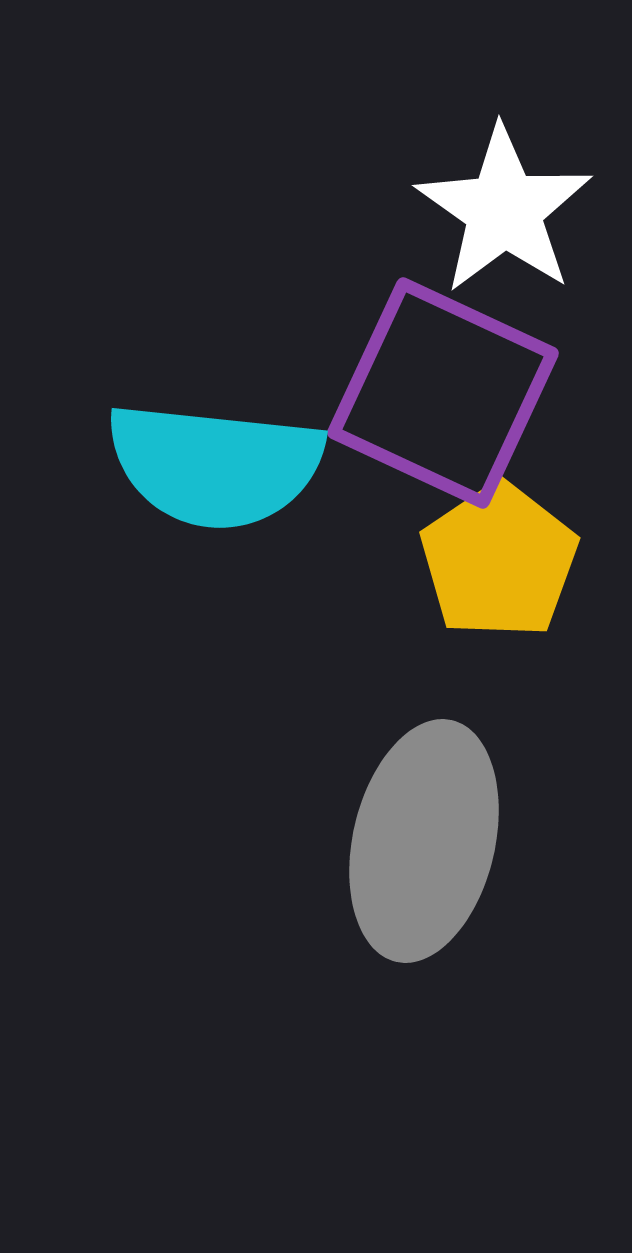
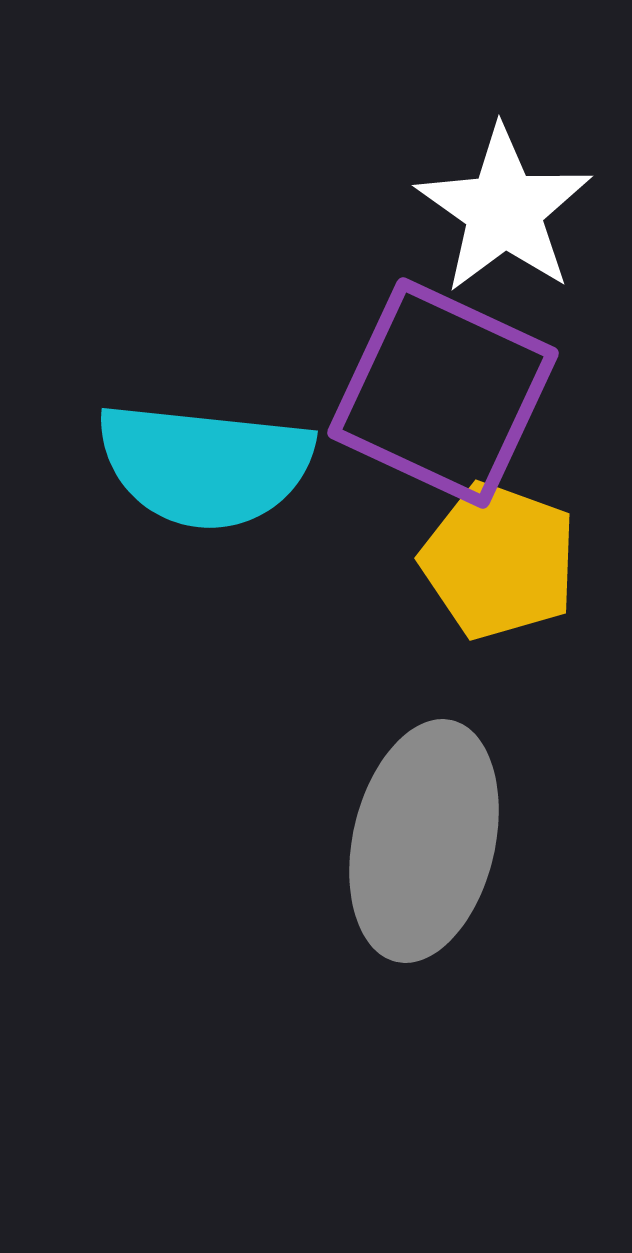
cyan semicircle: moved 10 px left
yellow pentagon: rotated 18 degrees counterclockwise
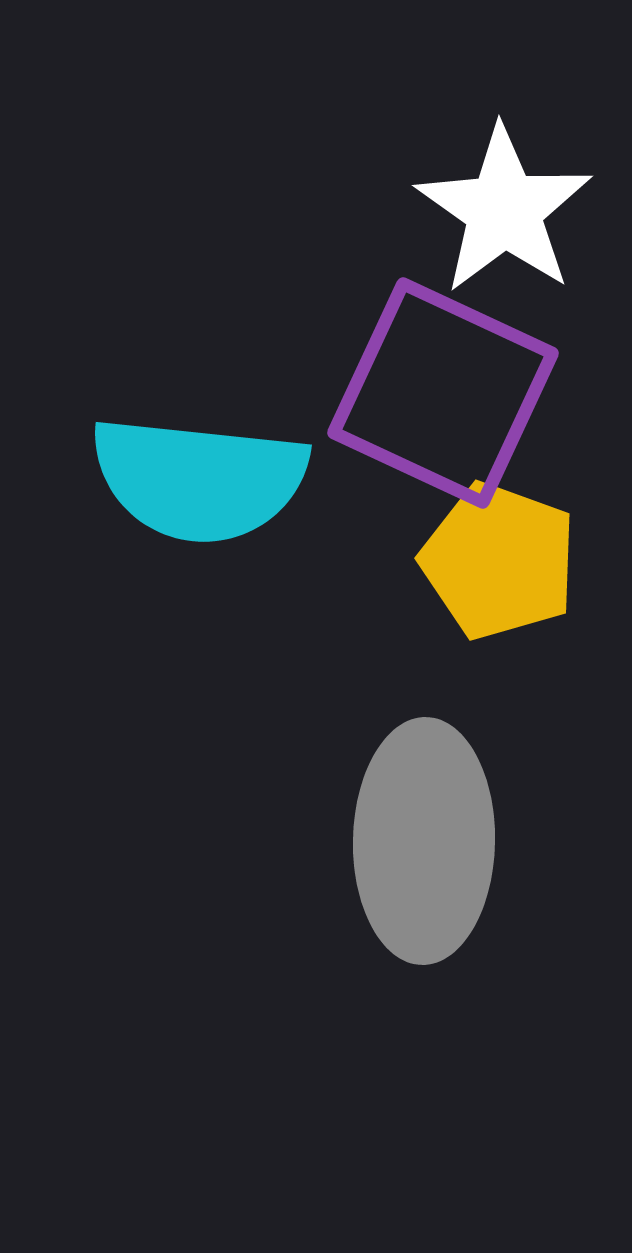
cyan semicircle: moved 6 px left, 14 px down
gray ellipse: rotated 12 degrees counterclockwise
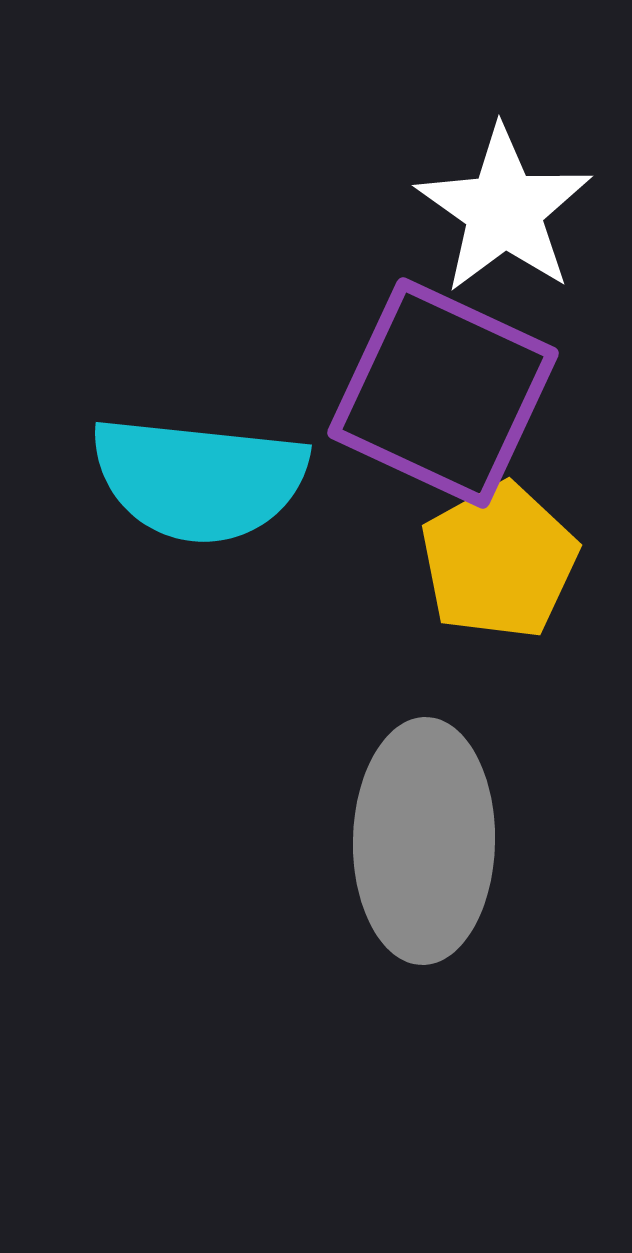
yellow pentagon: rotated 23 degrees clockwise
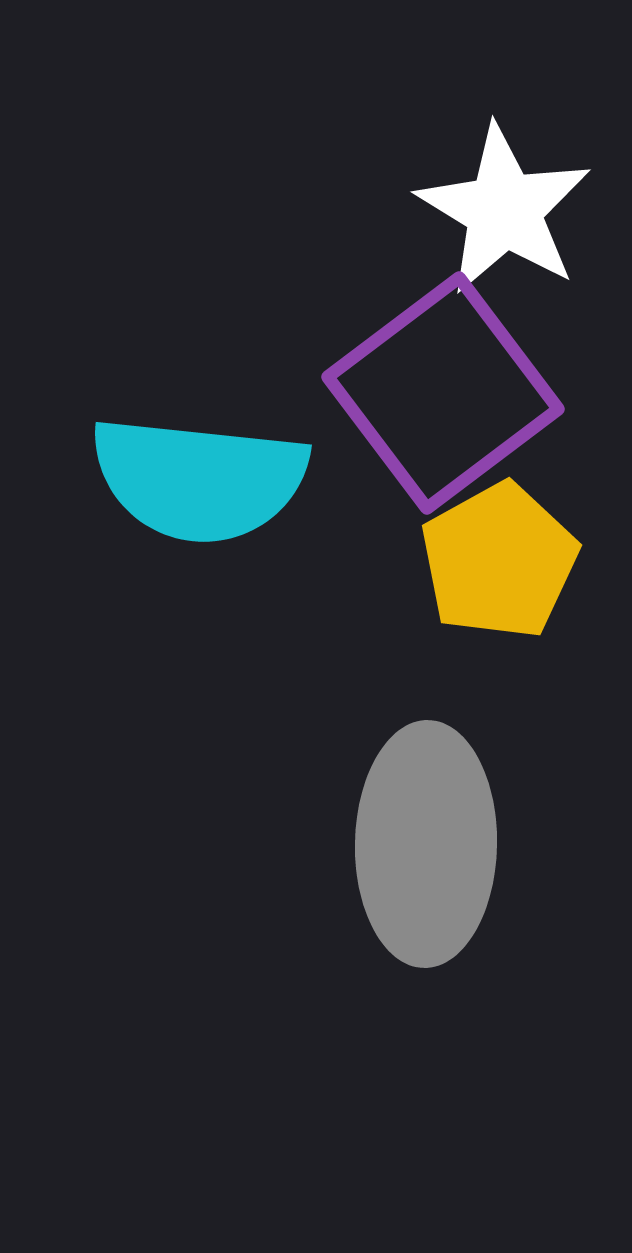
white star: rotated 4 degrees counterclockwise
purple square: rotated 28 degrees clockwise
gray ellipse: moved 2 px right, 3 px down
